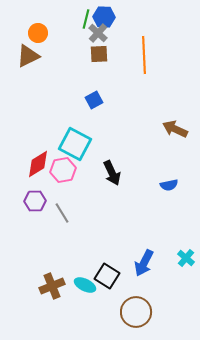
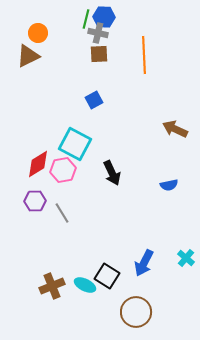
gray cross: rotated 30 degrees counterclockwise
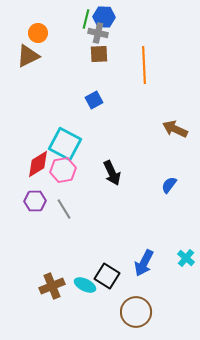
orange line: moved 10 px down
cyan square: moved 10 px left
blue semicircle: rotated 138 degrees clockwise
gray line: moved 2 px right, 4 px up
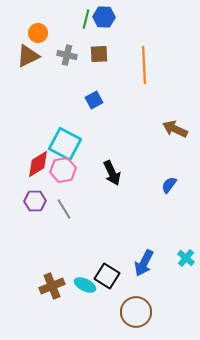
gray cross: moved 31 px left, 22 px down
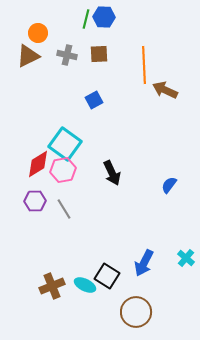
brown arrow: moved 10 px left, 39 px up
cyan square: rotated 8 degrees clockwise
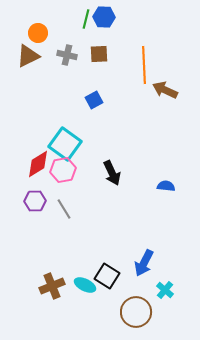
blue semicircle: moved 3 px left, 1 px down; rotated 60 degrees clockwise
cyan cross: moved 21 px left, 32 px down
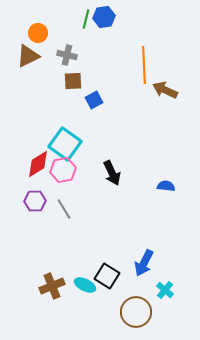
blue hexagon: rotated 10 degrees counterclockwise
brown square: moved 26 px left, 27 px down
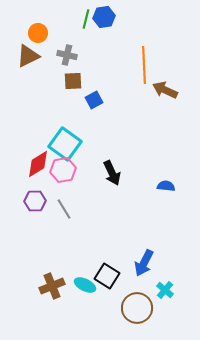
brown circle: moved 1 px right, 4 px up
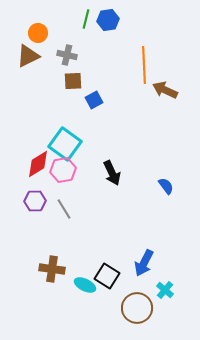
blue hexagon: moved 4 px right, 3 px down
blue semicircle: rotated 48 degrees clockwise
brown cross: moved 17 px up; rotated 30 degrees clockwise
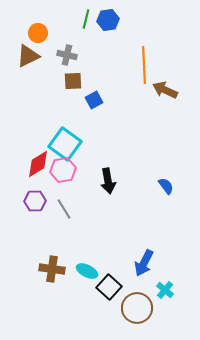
black arrow: moved 4 px left, 8 px down; rotated 15 degrees clockwise
black square: moved 2 px right, 11 px down; rotated 10 degrees clockwise
cyan ellipse: moved 2 px right, 14 px up
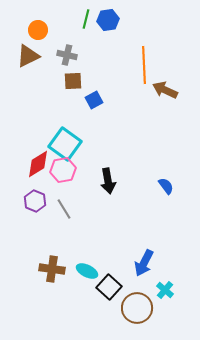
orange circle: moved 3 px up
purple hexagon: rotated 25 degrees clockwise
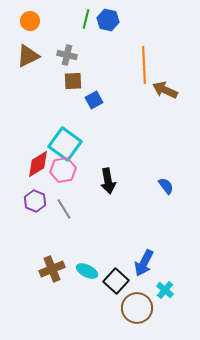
blue hexagon: rotated 20 degrees clockwise
orange circle: moved 8 px left, 9 px up
brown cross: rotated 30 degrees counterclockwise
black square: moved 7 px right, 6 px up
